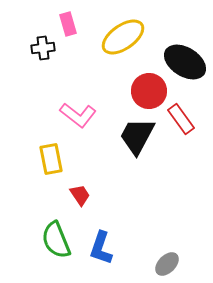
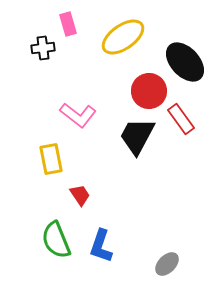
black ellipse: rotated 15 degrees clockwise
blue L-shape: moved 2 px up
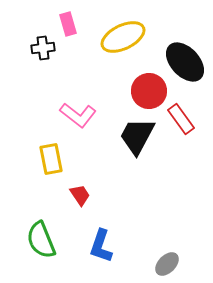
yellow ellipse: rotated 9 degrees clockwise
green semicircle: moved 15 px left
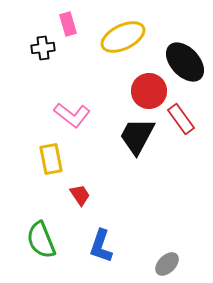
pink L-shape: moved 6 px left
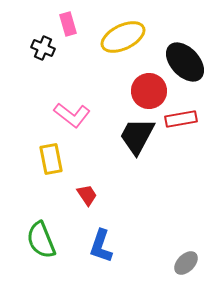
black cross: rotated 30 degrees clockwise
red rectangle: rotated 64 degrees counterclockwise
red trapezoid: moved 7 px right
gray ellipse: moved 19 px right, 1 px up
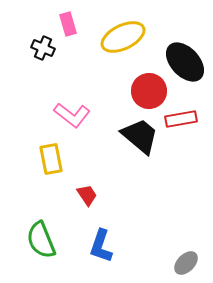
black trapezoid: moved 3 px right; rotated 102 degrees clockwise
